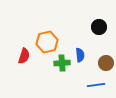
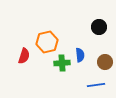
brown circle: moved 1 px left, 1 px up
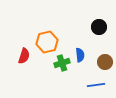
green cross: rotated 14 degrees counterclockwise
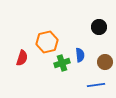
red semicircle: moved 2 px left, 2 px down
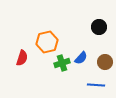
blue semicircle: moved 1 px right, 3 px down; rotated 48 degrees clockwise
blue line: rotated 12 degrees clockwise
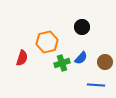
black circle: moved 17 px left
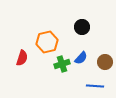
green cross: moved 1 px down
blue line: moved 1 px left, 1 px down
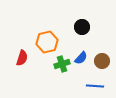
brown circle: moved 3 px left, 1 px up
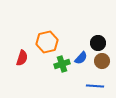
black circle: moved 16 px right, 16 px down
